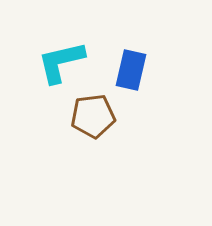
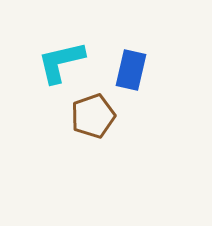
brown pentagon: rotated 12 degrees counterclockwise
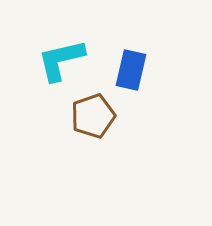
cyan L-shape: moved 2 px up
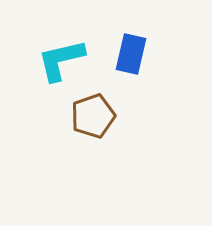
blue rectangle: moved 16 px up
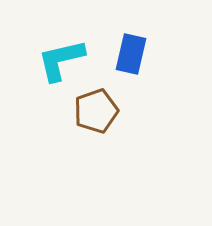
brown pentagon: moved 3 px right, 5 px up
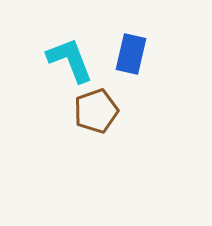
cyan L-shape: moved 9 px right; rotated 82 degrees clockwise
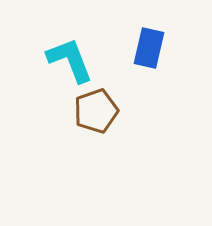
blue rectangle: moved 18 px right, 6 px up
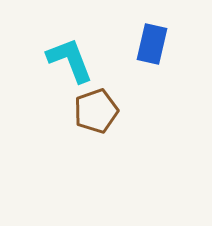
blue rectangle: moved 3 px right, 4 px up
